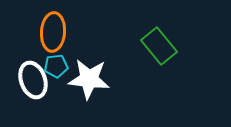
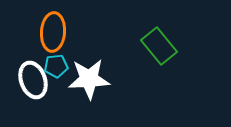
white star: rotated 9 degrees counterclockwise
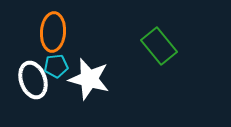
white star: rotated 18 degrees clockwise
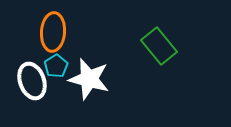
cyan pentagon: rotated 25 degrees counterclockwise
white ellipse: moved 1 px left, 1 px down
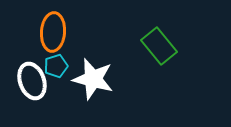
cyan pentagon: rotated 15 degrees clockwise
white star: moved 4 px right
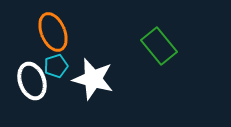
orange ellipse: rotated 27 degrees counterclockwise
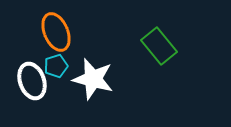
orange ellipse: moved 3 px right
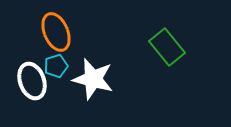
green rectangle: moved 8 px right, 1 px down
